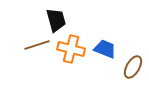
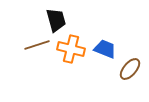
brown ellipse: moved 3 px left, 2 px down; rotated 10 degrees clockwise
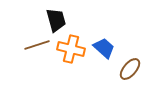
blue trapezoid: moved 1 px left, 1 px up; rotated 20 degrees clockwise
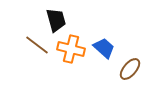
brown line: rotated 55 degrees clockwise
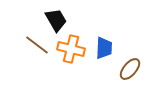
black trapezoid: rotated 15 degrees counterclockwise
blue trapezoid: rotated 50 degrees clockwise
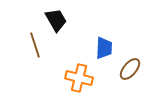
brown line: moved 2 px left; rotated 35 degrees clockwise
orange cross: moved 8 px right, 29 px down
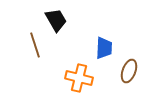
brown ellipse: moved 1 px left, 2 px down; rotated 20 degrees counterclockwise
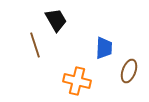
orange cross: moved 2 px left, 3 px down
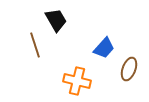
blue trapezoid: rotated 40 degrees clockwise
brown ellipse: moved 2 px up
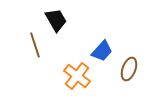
blue trapezoid: moved 2 px left, 3 px down
orange cross: moved 5 px up; rotated 24 degrees clockwise
